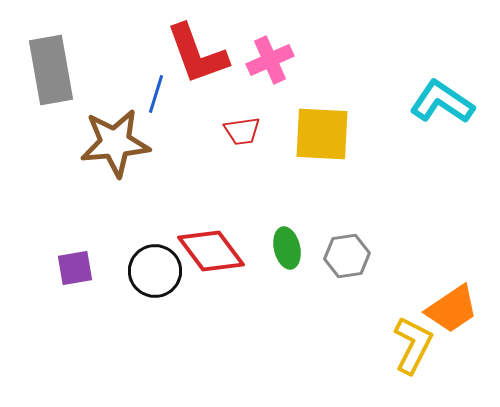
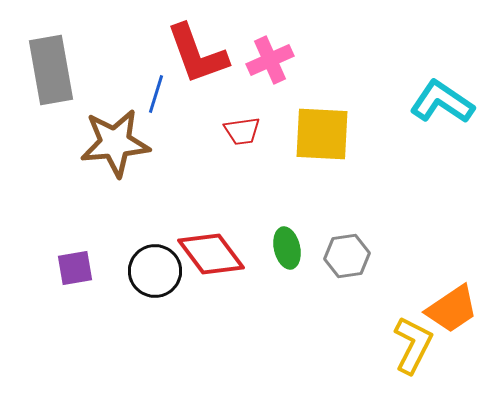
red diamond: moved 3 px down
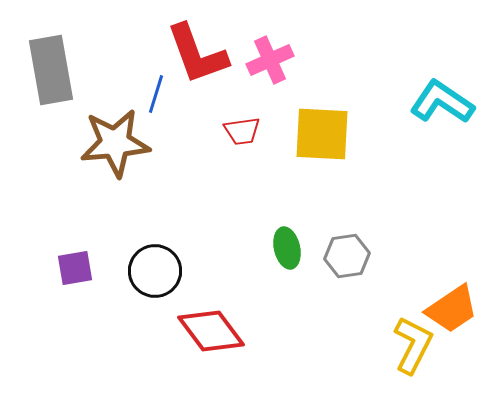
red diamond: moved 77 px down
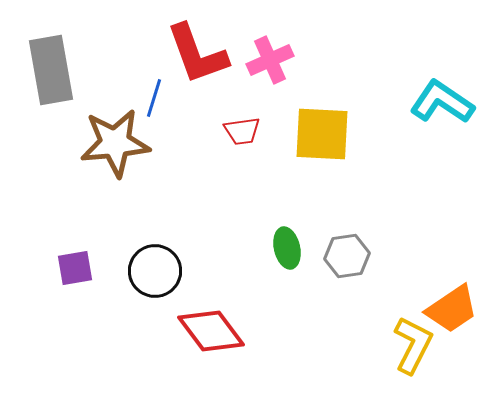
blue line: moved 2 px left, 4 px down
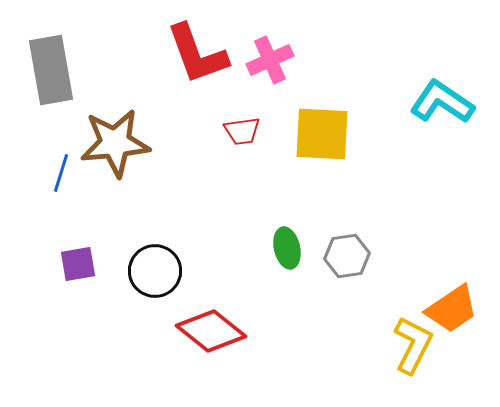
blue line: moved 93 px left, 75 px down
purple square: moved 3 px right, 4 px up
red diamond: rotated 14 degrees counterclockwise
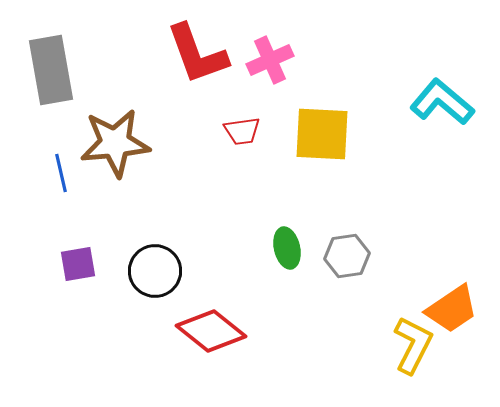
cyan L-shape: rotated 6 degrees clockwise
blue line: rotated 30 degrees counterclockwise
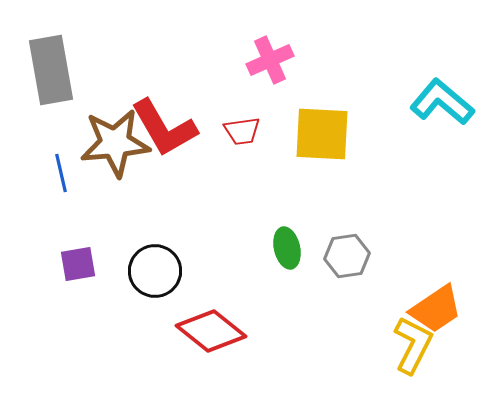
red L-shape: moved 33 px left, 74 px down; rotated 10 degrees counterclockwise
orange trapezoid: moved 16 px left
